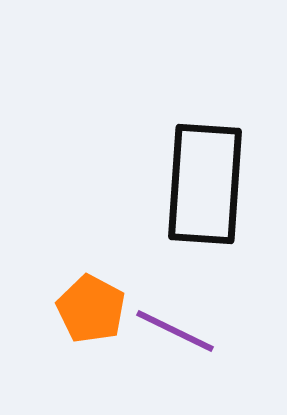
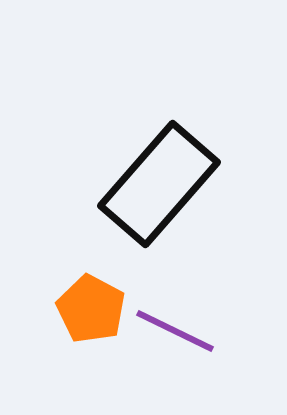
black rectangle: moved 46 px left; rotated 37 degrees clockwise
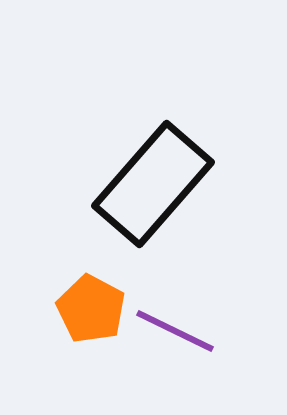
black rectangle: moved 6 px left
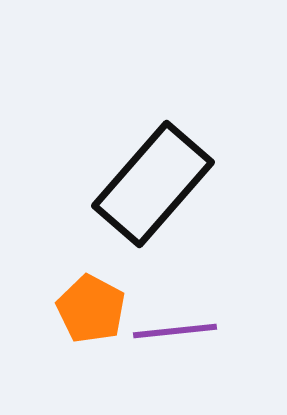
purple line: rotated 32 degrees counterclockwise
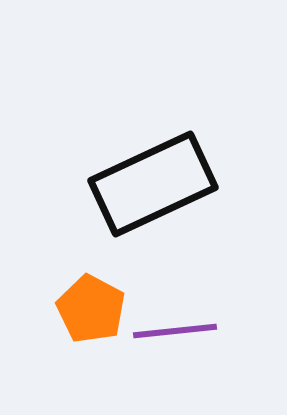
black rectangle: rotated 24 degrees clockwise
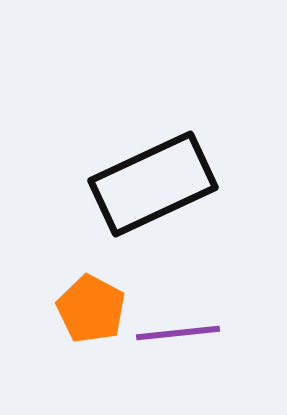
purple line: moved 3 px right, 2 px down
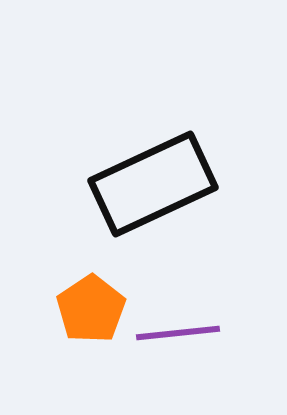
orange pentagon: rotated 10 degrees clockwise
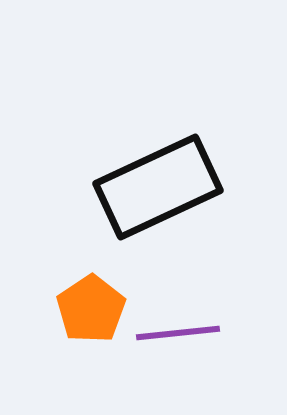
black rectangle: moved 5 px right, 3 px down
